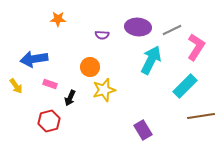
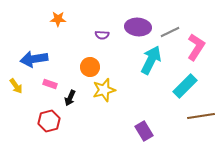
gray line: moved 2 px left, 2 px down
purple rectangle: moved 1 px right, 1 px down
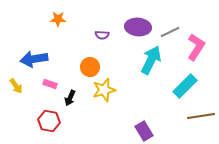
red hexagon: rotated 25 degrees clockwise
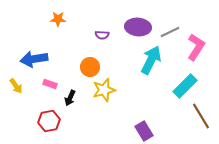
brown line: rotated 68 degrees clockwise
red hexagon: rotated 20 degrees counterclockwise
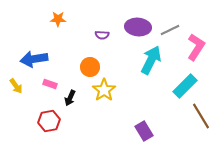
gray line: moved 2 px up
yellow star: rotated 20 degrees counterclockwise
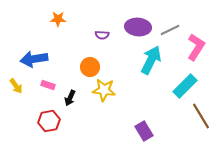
pink rectangle: moved 2 px left, 1 px down
yellow star: rotated 30 degrees counterclockwise
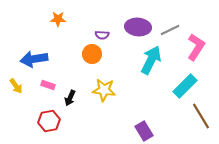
orange circle: moved 2 px right, 13 px up
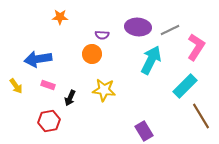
orange star: moved 2 px right, 2 px up
blue arrow: moved 4 px right
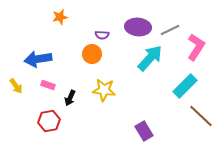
orange star: rotated 14 degrees counterclockwise
cyan arrow: moved 1 px left, 2 px up; rotated 16 degrees clockwise
brown line: rotated 16 degrees counterclockwise
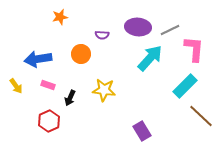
pink L-shape: moved 2 px left, 2 px down; rotated 28 degrees counterclockwise
orange circle: moved 11 px left
red hexagon: rotated 15 degrees counterclockwise
purple rectangle: moved 2 px left
